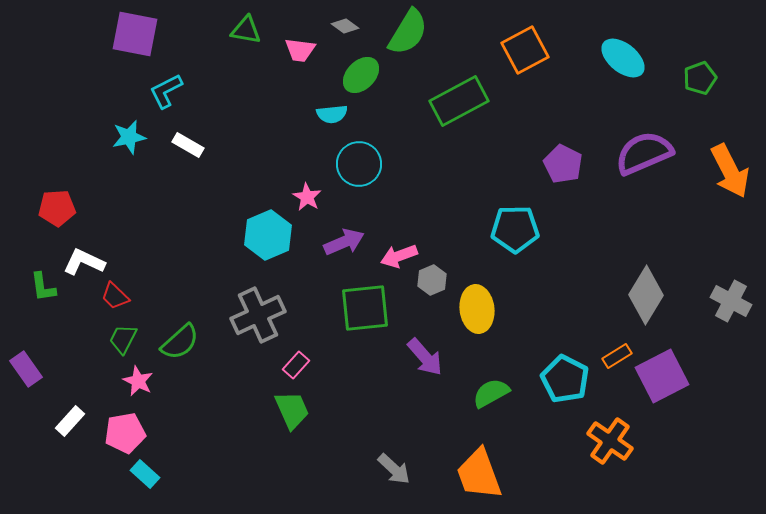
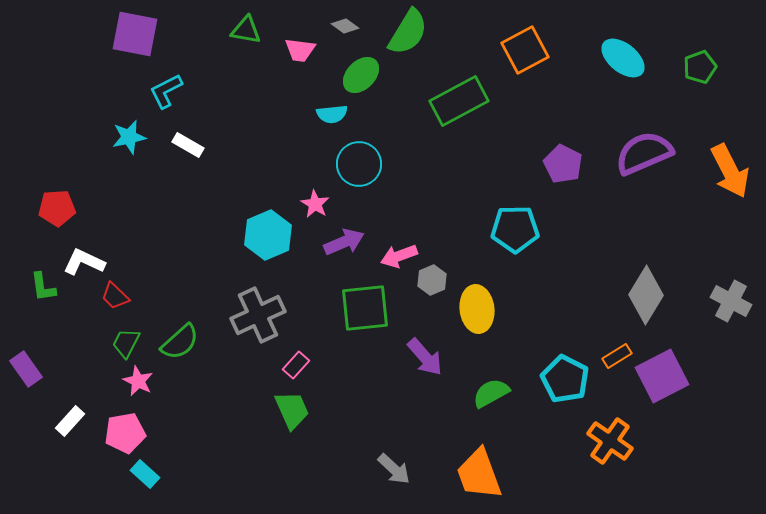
green pentagon at (700, 78): moved 11 px up
pink star at (307, 197): moved 8 px right, 7 px down
green trapezoid at (123, 339): moved 3 px right, 4 px down
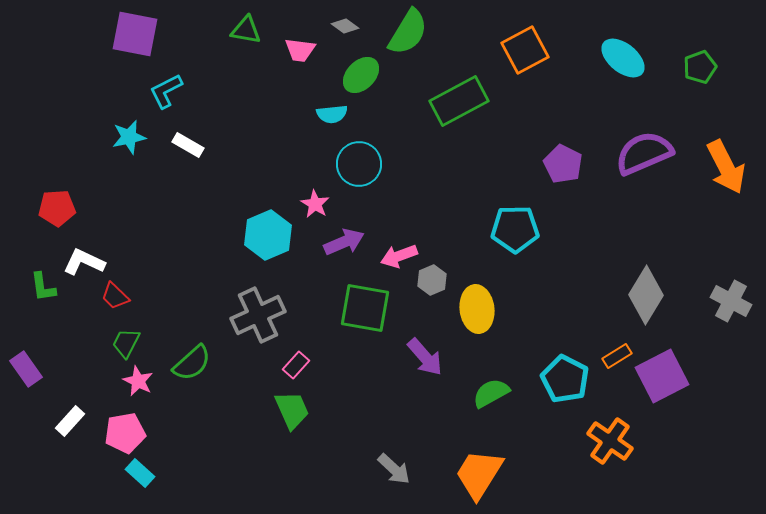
orange arrow at (730, 171): moved 4 px left, 4 px up
green square at (365, 308): rotated 16 degrees clockwise
green semicircle at (180, 342): moved 12 px right, 21 px down
cyan rectangle at (145, 474): moved 5 px left, 1 px up
orange trapezoid at (479, 474): rotated 52 degrees clockwise
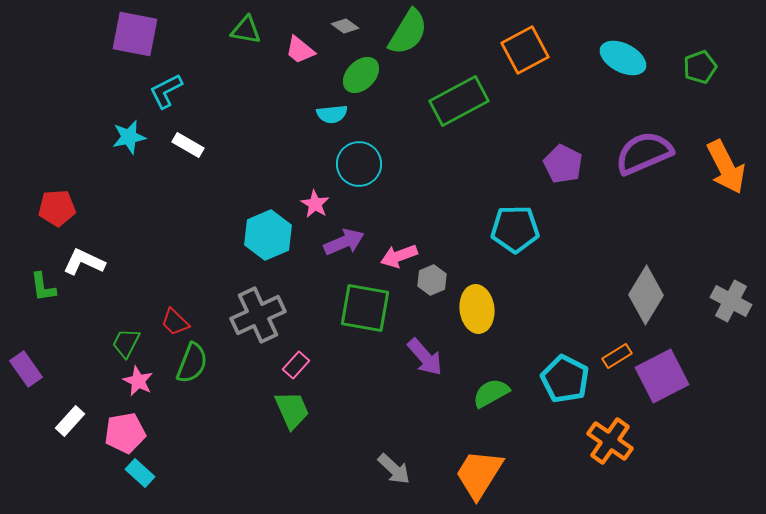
pink trapezoid at (300, 50): rotated 32 degrees clockwise
cyan ellipse at (623, 58): rotated 12 degrees counterclockwise
red trapezoid at (115, 296): moved 60 px right, 26 px down
green semicircle at (192, 363): rotated 27 degrees counterclockwise
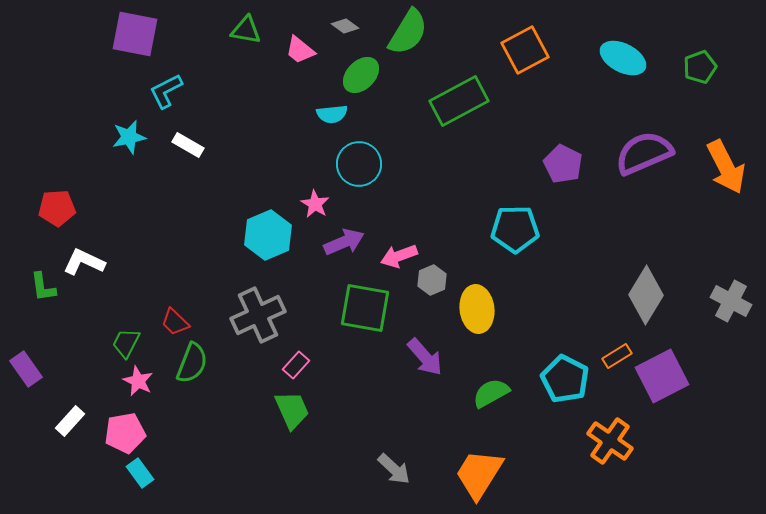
cyan rectangle at (140, 473): rotated 12 degrees clockwise
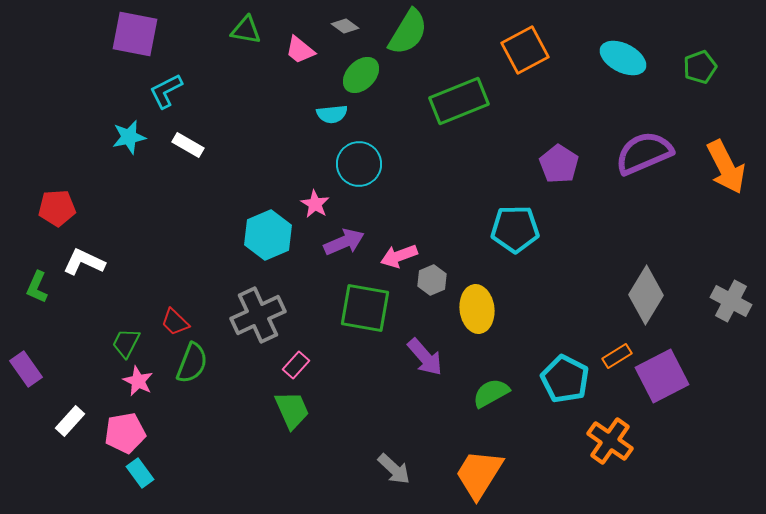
green rectangle at (459, 101): rotated 6 degrees clockwise
purple pentagon at (563, 164): moved 4 px left; rotated 6 degrees clockwise
green L-shape at (43, 287): moved 6 px left; rotated 32 degrees clockwise
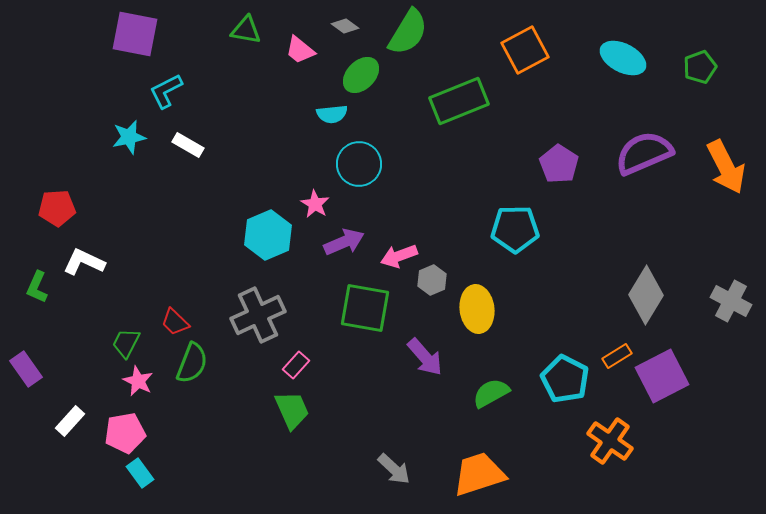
orange trapezoid at (479, 474): rotated 40 degrees clockwise
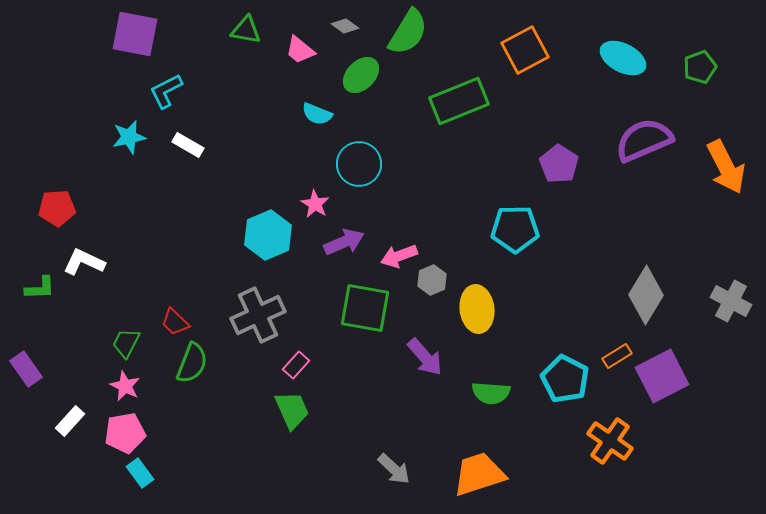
cyan semicircle at (332, 114): moved 15 px left; rotated 28 degrees clockwise
purple semicircle at (644, 153): moved 13 px up
green L-shape at (37, 287): moved 3 px right, 1 px down; rotated 116 degrees counterclockwise
pink star at (138, 381): moved 13 px left, 5 px down
green semicircle at (491, 393): rotated 147 degrees counterclockwise
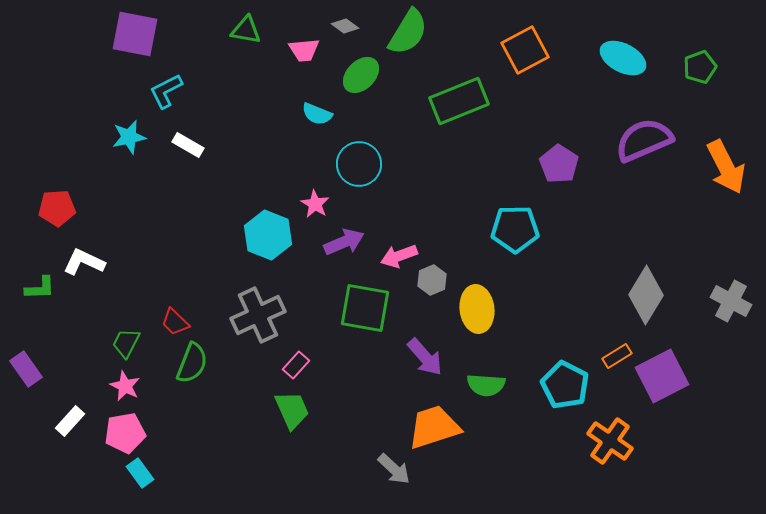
pink trapezoid at (300, 50): moved 4 px right; rotated 44 degrees counterclockwise
cyan hexagon at (268, 235): rotated 15 degrees counterclockwise
cyan pentagon at (565, 379): moved 6 px down
green semicircle at (491, 393): moved 5 px left, 8 px up
orange trapezoid at (479, 474): moved 45 px left, 47 px up
